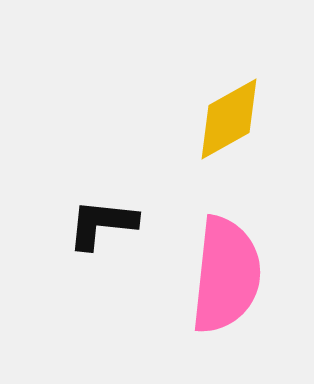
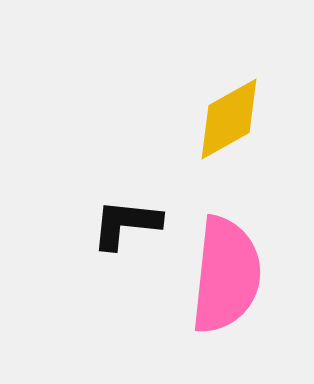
black L-shape: moved 24 px right
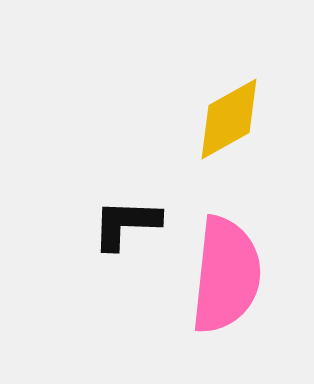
black L-shape: rotated 4 degrees counterclockwise
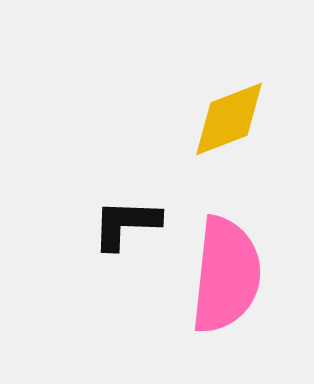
yellow diamond: rotated 8 degrees clockwise
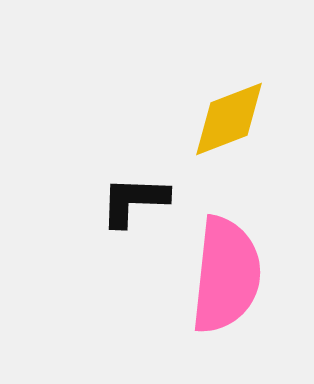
black L-shape: moved 8 px right, 23 px up
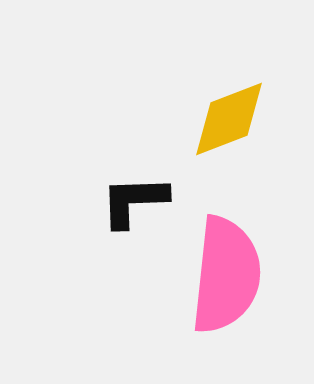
black L-shape: rotated 4 degrees counterclockwise
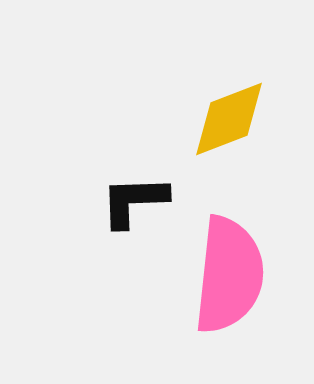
pink semicircle: moved 3 px right
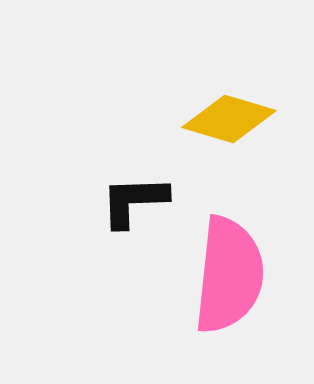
yellow diamond: rotated 38 degrees clockwise
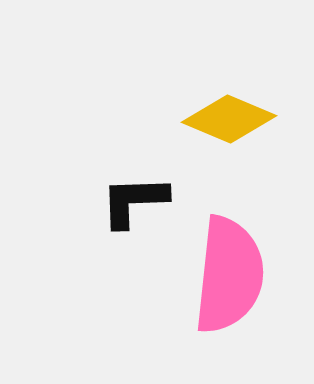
yellow diamond: rotated 6 degrees clockwise
